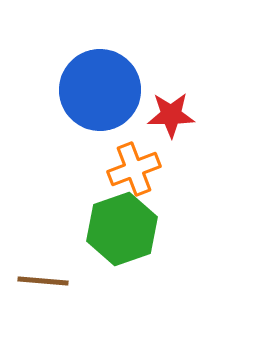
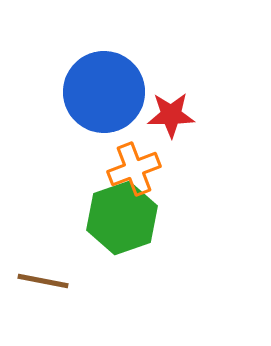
blue circle: moved 4 px right, 2 px down
green hexagon: moved 11 px up
brown line: rotated 6 degrees clockwise
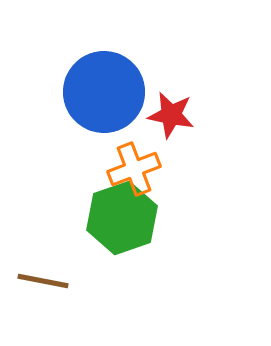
red star: rotated 12 degrees clockwise
